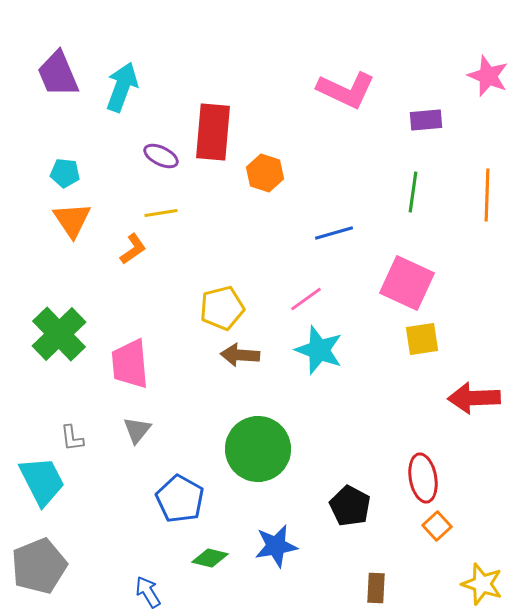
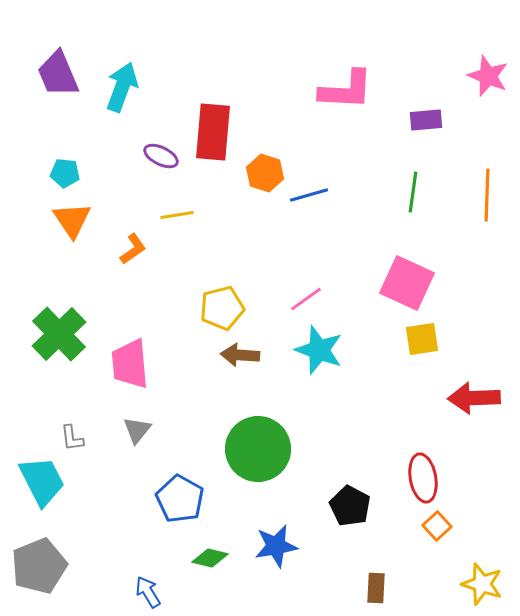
pink L-shape: rotated 22 degrees counterclockwise
yellow line: moved 16 px right, 2 px down
blue line: moved 25 px left, 38 px up
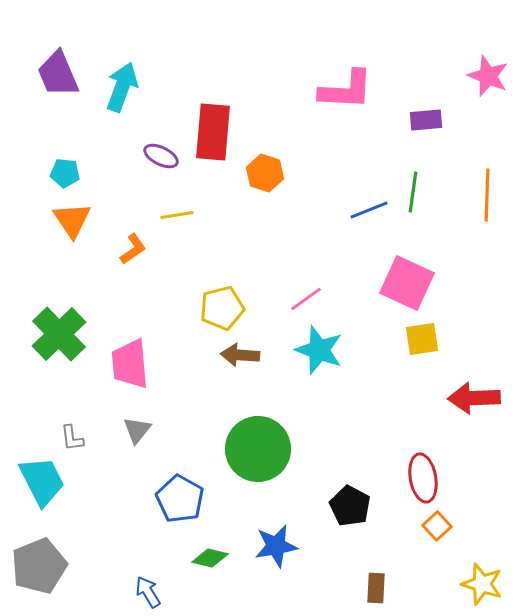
blue line: moved 60 px right, 15 px down; rotated 6 degrees counterclockwise
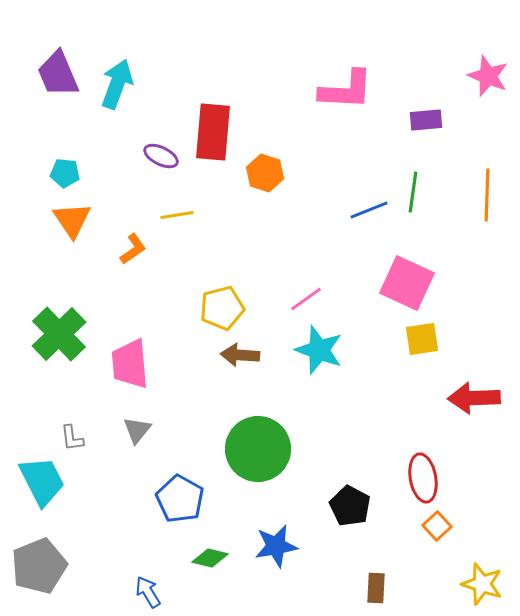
cyan arrow: moved 5 px left, 3 px up
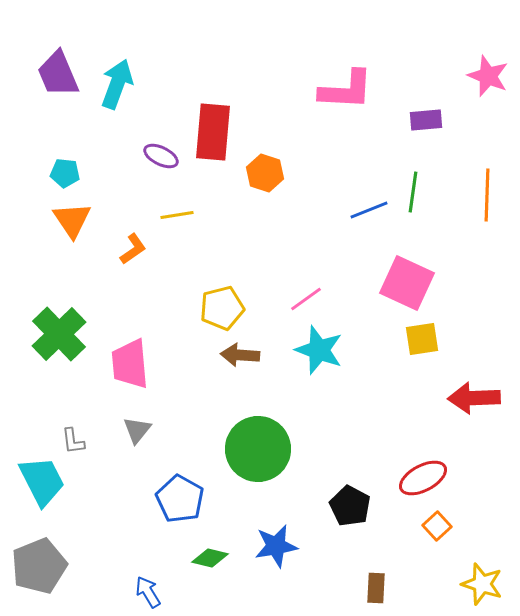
gray L-shape: moved 1 px right, 3 px down
red ellipse: rotated 72 degrees clockwise
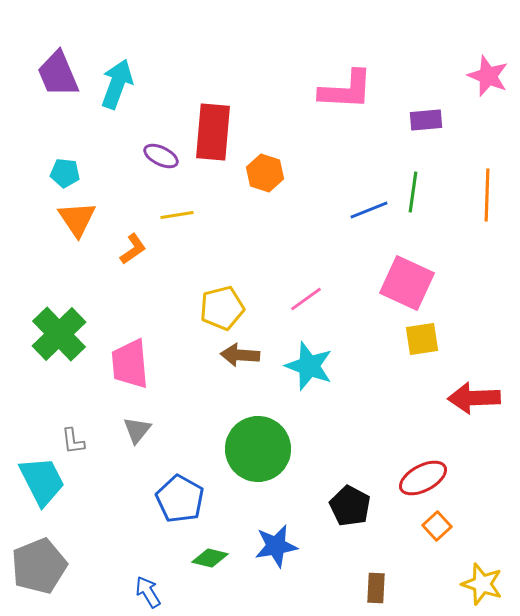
orange triangle: moved 5 px right, 1 px up
cyan star: moved 10 px left, 16 px down
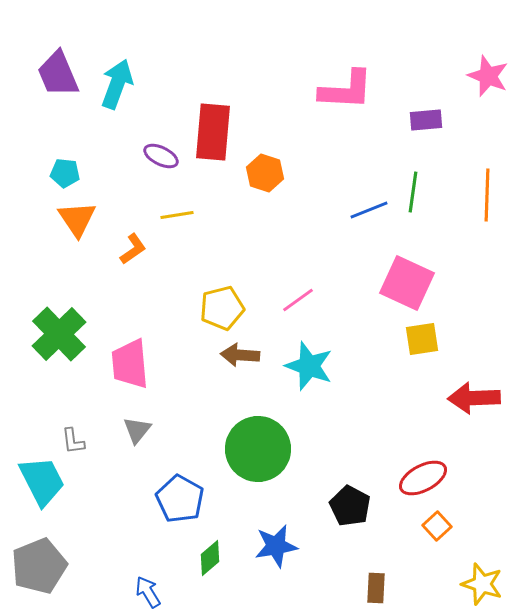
pink line: moved 8 px left, 1 px down
green diamond: rotated 54 degrees counterclockwise
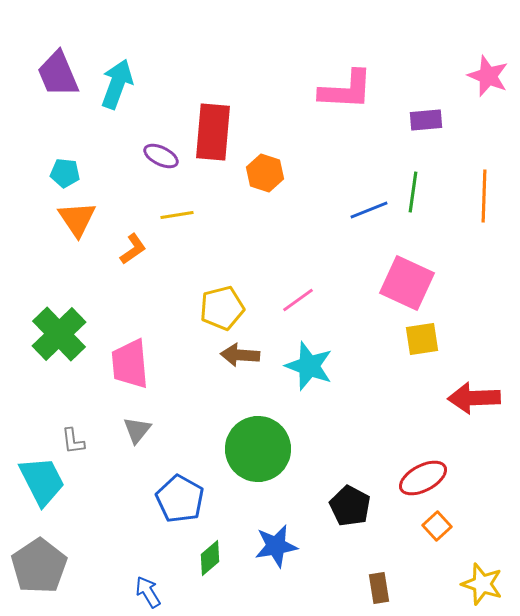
orange line: moved 3 px left, 1 px down
gray pentagon: rotated 12 degrees counterclockwise
brown rectangle: moved 3 px right; rotated 12 degrees counterclockwise
